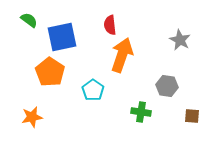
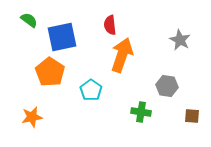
cyan pentagon: moved 2 px left
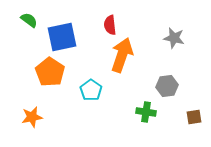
gray star: moved 6 px left, 2 px up; rotated 15 degrees counterclockwise
gray hexagon: rotated 15 degrees counterclockwise
green cross: moved 5 px right
brown square: moved 2 px right, 1 px down; rotated 14 degrees counterclockwise
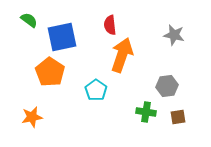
gray star: moved 3 px up
cyan pentagon: moved 5 px right
brown square: moved 16 px left
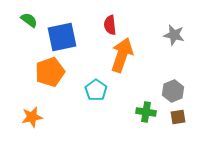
orange pentagon: rotated 20 degrees clockwise
gray hexagon: moved 6 px right, 5 px down; rotated 15 degrees counterclockwise
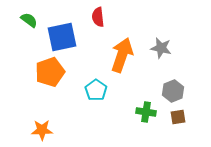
red semicircle: moved 12 px left, 8 px up
gray star: moved 13 px left, 13 px down
orange star: moved 10 px right, 13 px down; rotated 10 degrees clockwise
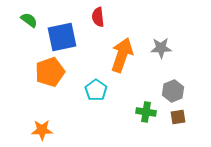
gray star: rotated 15 degrees counterclockwise
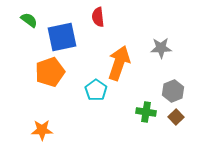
orange arrow: moved 3 px left, 8 px down
brown square: moved 2 px left; rotated 35 degrees counterclockwise
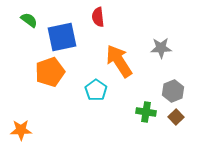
orange arrow: moved 2 px up; rotated 52 degrees counterclockwise
orange star: moved 21 px left
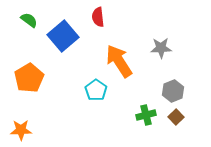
blue square: moved 1 px right, 1 px up; rotated 28 degrees counterclockwise
orange pentagon: moved 21 px left, 6 px down; rotated 12 degrees counterclockwise
green cross: moved 3 px down; rotated 24 degrees counterclockwise
